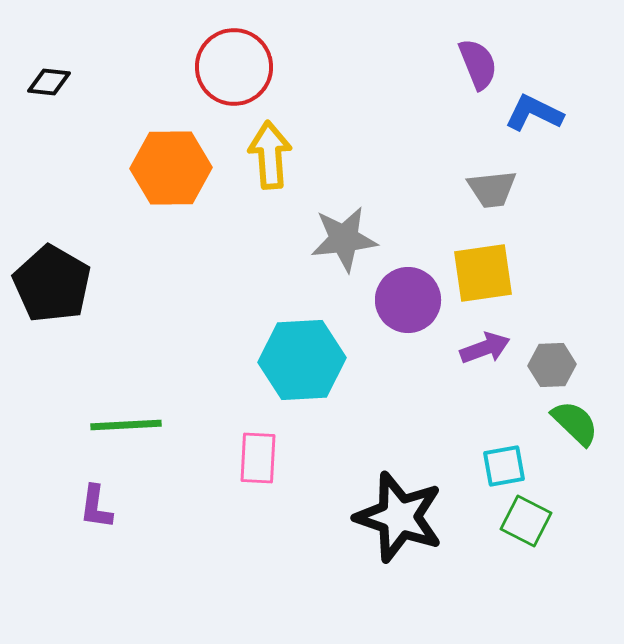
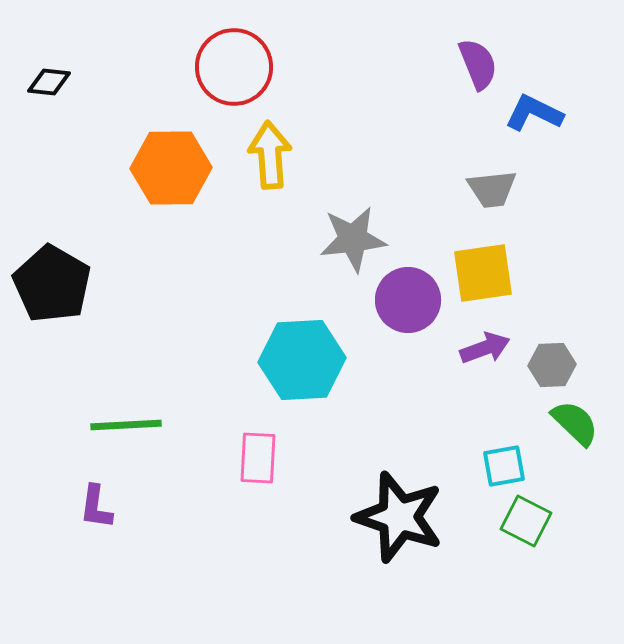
gray star: moved 9 px right
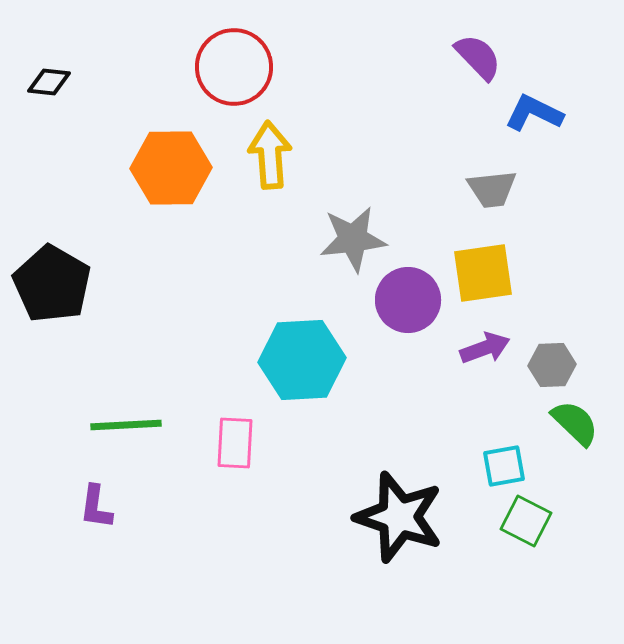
purple semicircle: moved 7 px up; rotated 22 degrees counterclockwise
pink rectangle: moved 23 px left, 15 px up
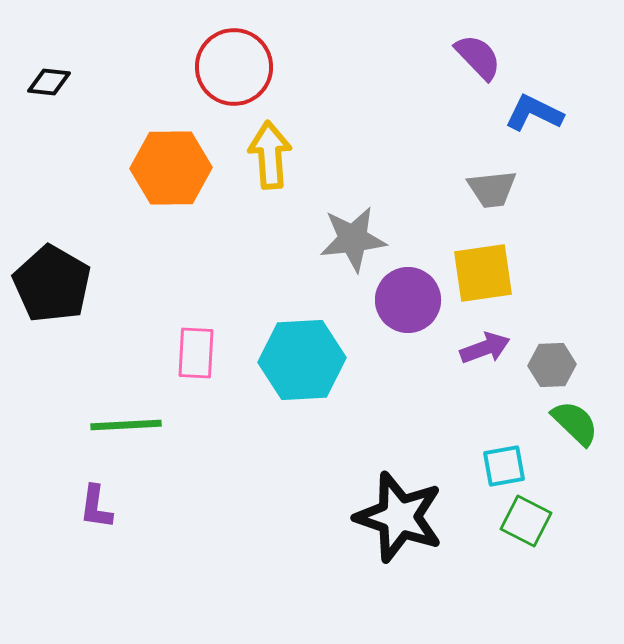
pink rectangle: moved 39 px left, 90 px up
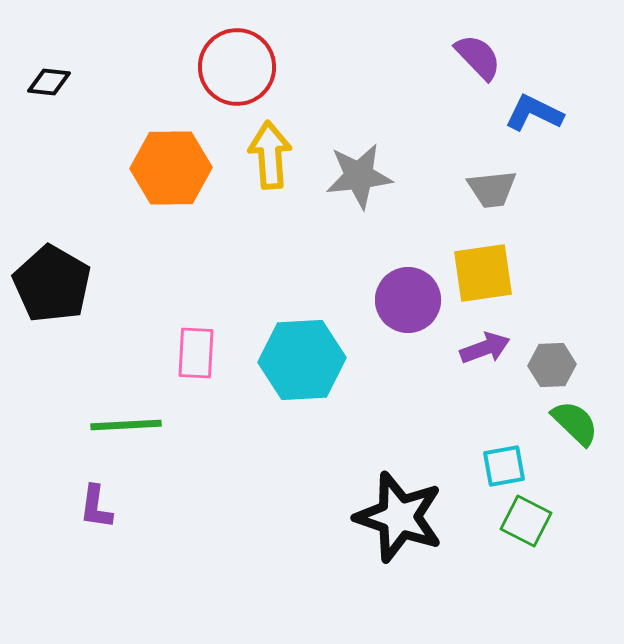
red circle: moved 3 px right
gray star: moved 6 px right, 63 px up
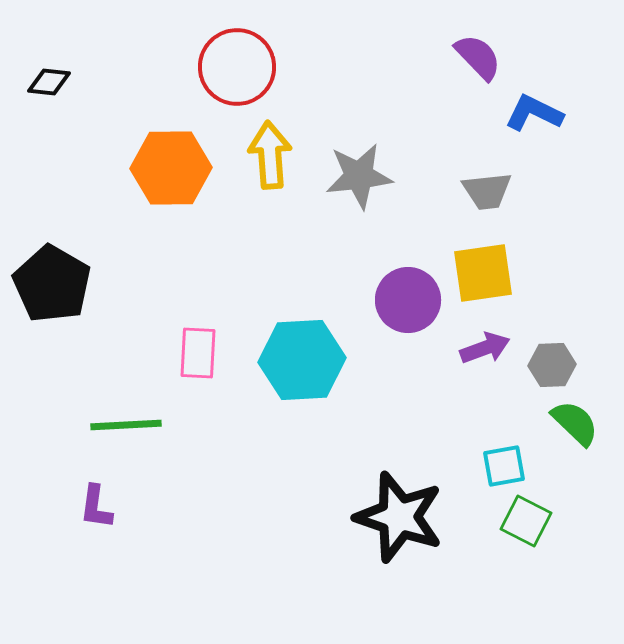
gray trapezoid: moved 5 px left, 2 px down
pink rectangle: moved 2 px right
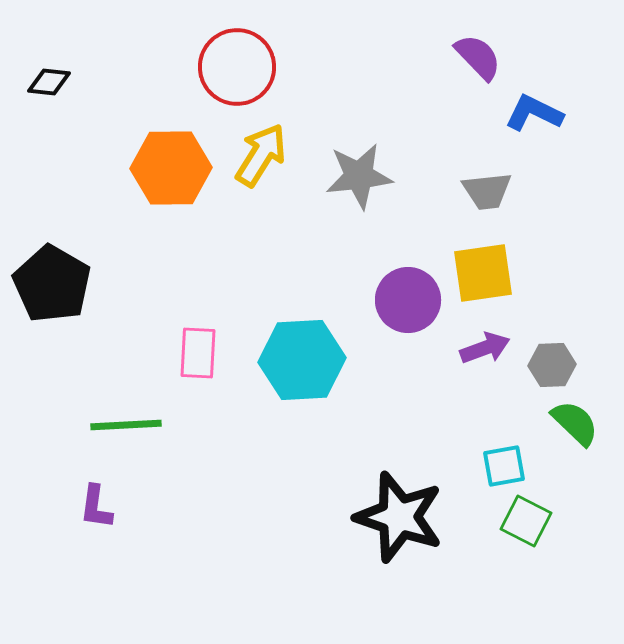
yellow arrow: moved 9 px left; rotated 36 degrees clockwise
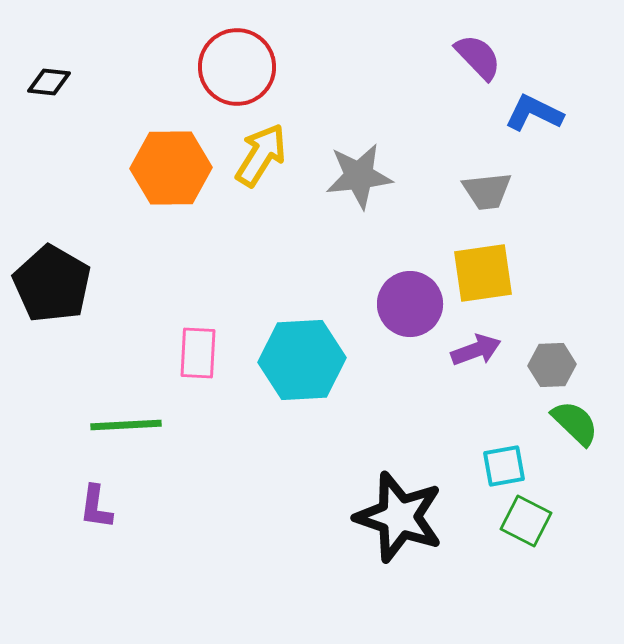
purple circle: moved 2 px right, 4 px down
purple arrow: moved 9 px left, 2 px down
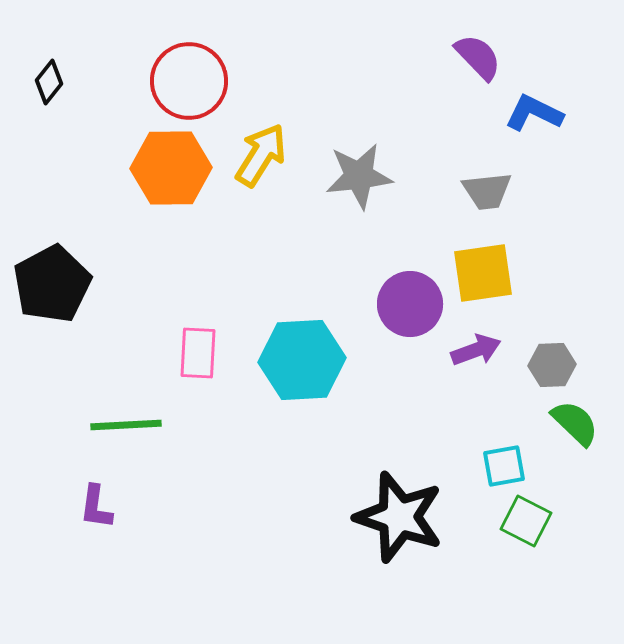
red circle: moved 48 px left, 14 px down
black diamond: rotated 57 degrees counterclockwise
black pentagon: rotated 14 degrees clockwise
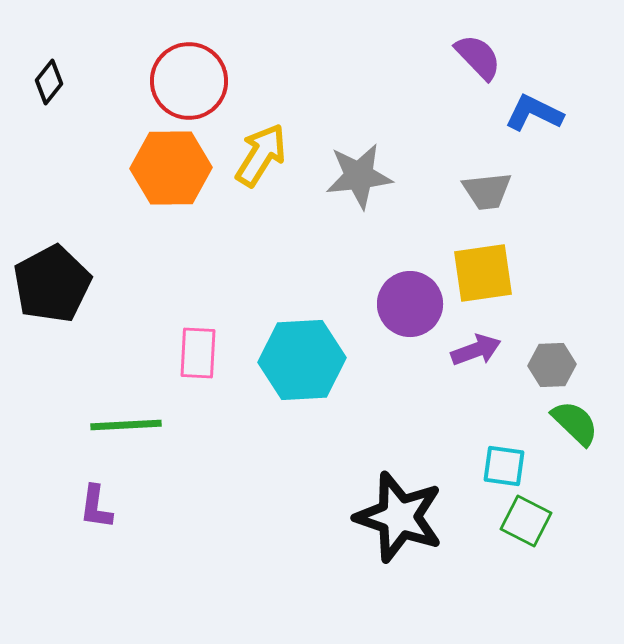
cyan square: rotated 18 degrees clockwise
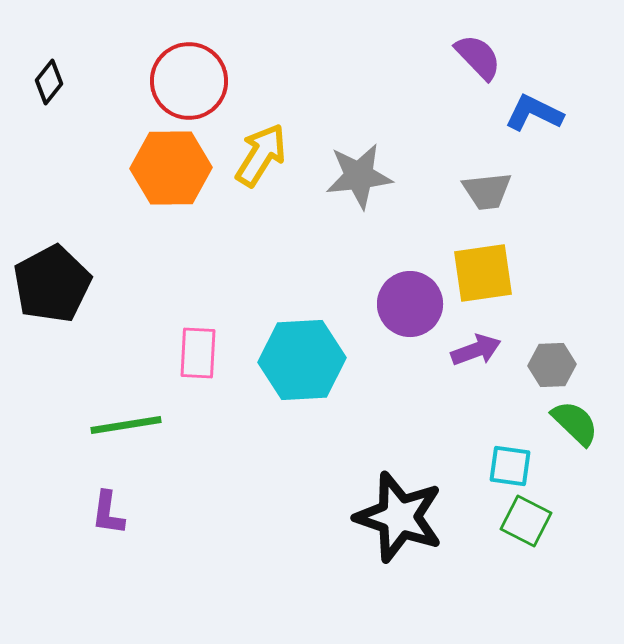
green line: rotated 6 degrees counterclockwise
cyan square: moved 6 px right
purple L-shape: moved 12 px right, 6 px down
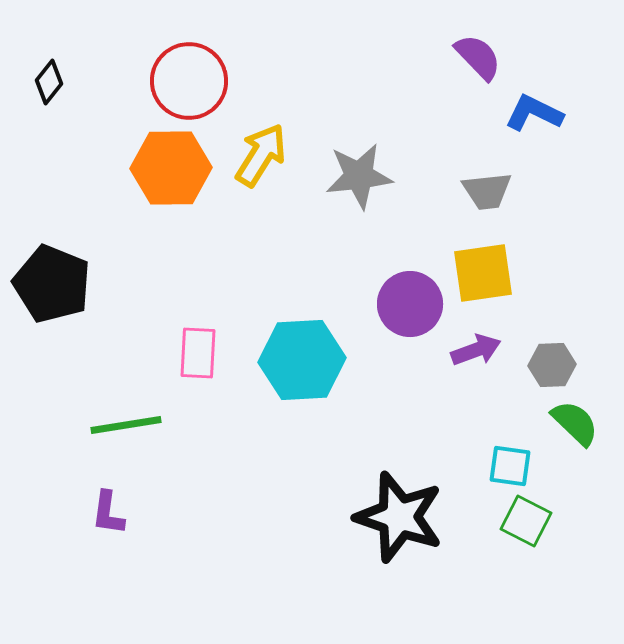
black pentagon: rotated 22 degrees counterclockwise
